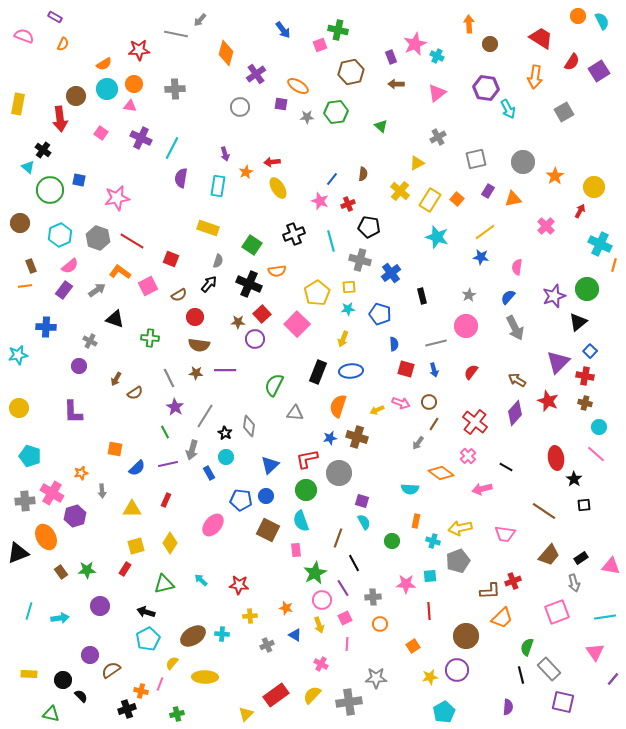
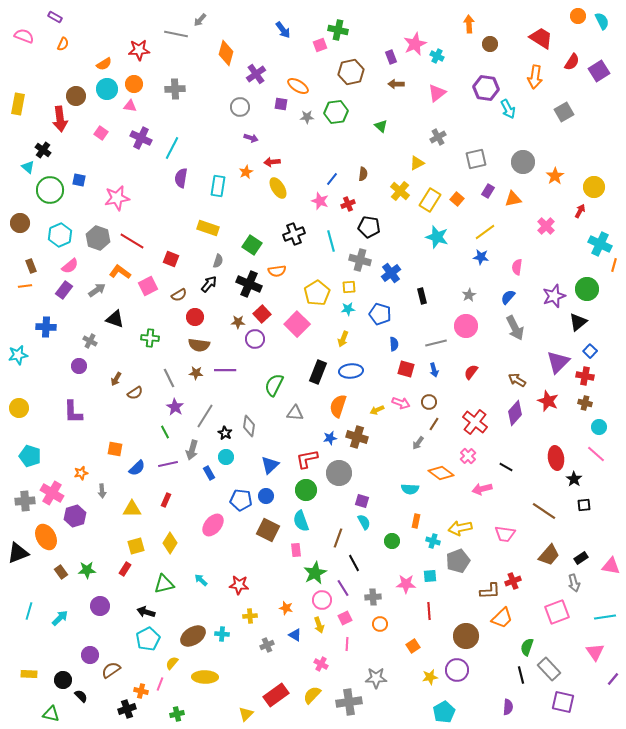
purple arrow at (225, 154): moved 26 px right, 16 px up; rotated 56 degrees counterclockwise
cyan arrow at (60, 618): rotated 36 degrees counterclockwise
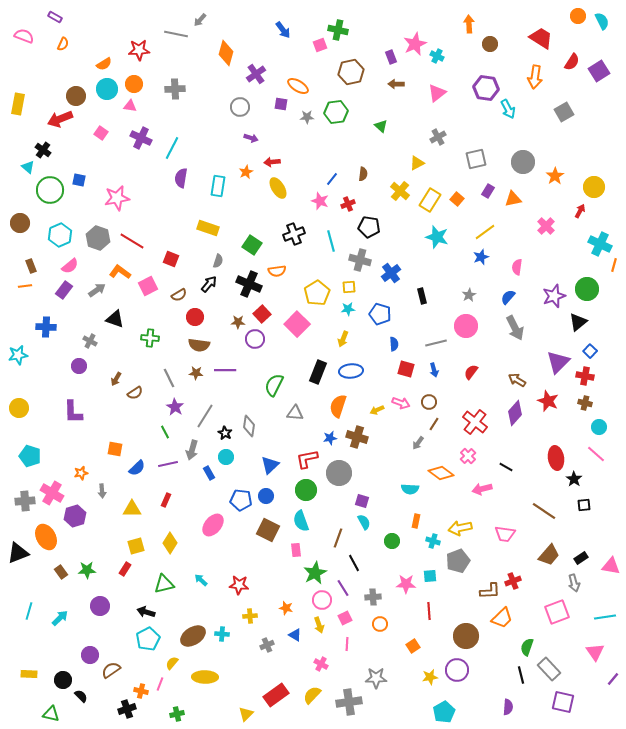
red arrow at (60, 119): rotated 75 degrees clockwise
blue star at (481, 257): rotated 28 degrees counterclockwise
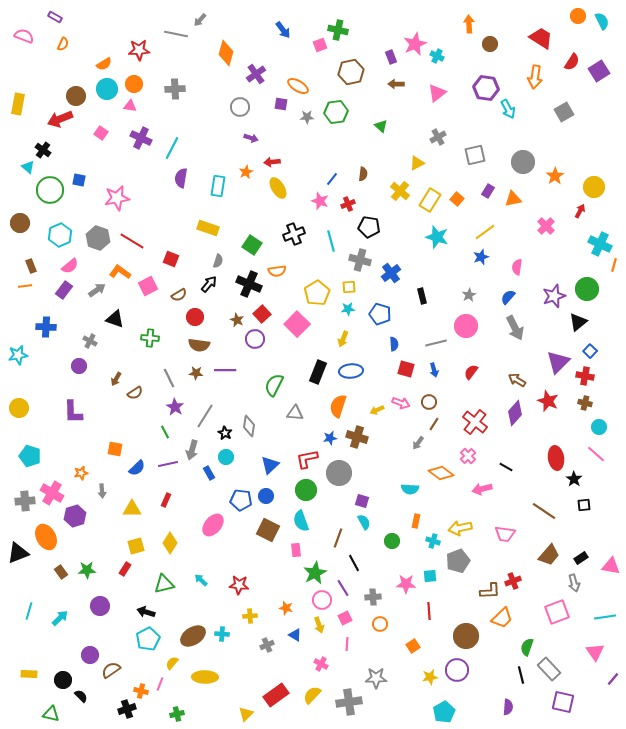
gray square at (476, 159): moved 1 px left, 4 px up
brown star at (238, 322): moved 1 px left, 2 px up; rotated 24 degrees clockwise
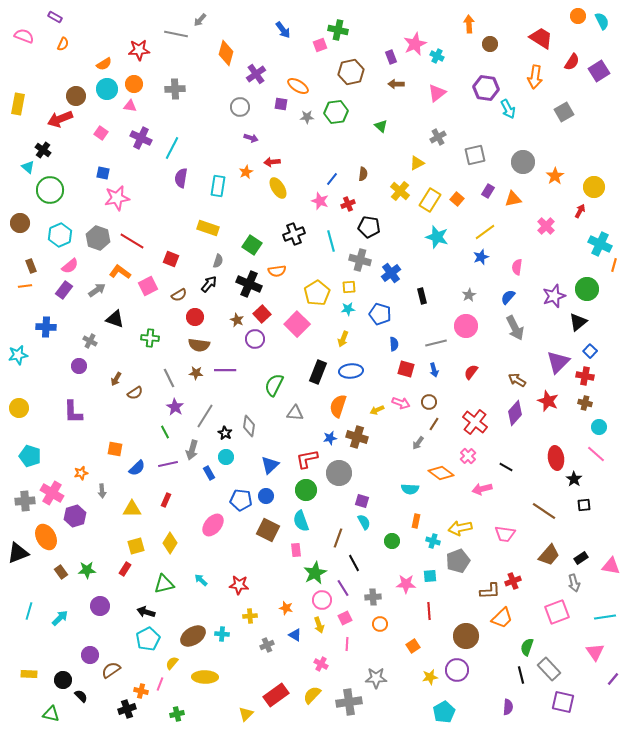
blue square at (79, 180): moved 24 px right, 7 px up
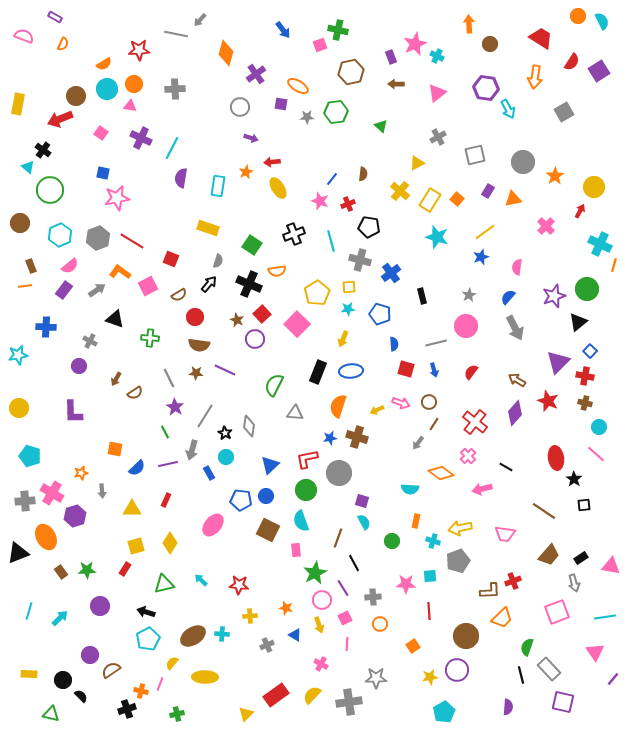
gray hexagon at (98, 238): rotated 20 degrees clockwise
purple line at (225, 370): rotated 25 degrees clockwise
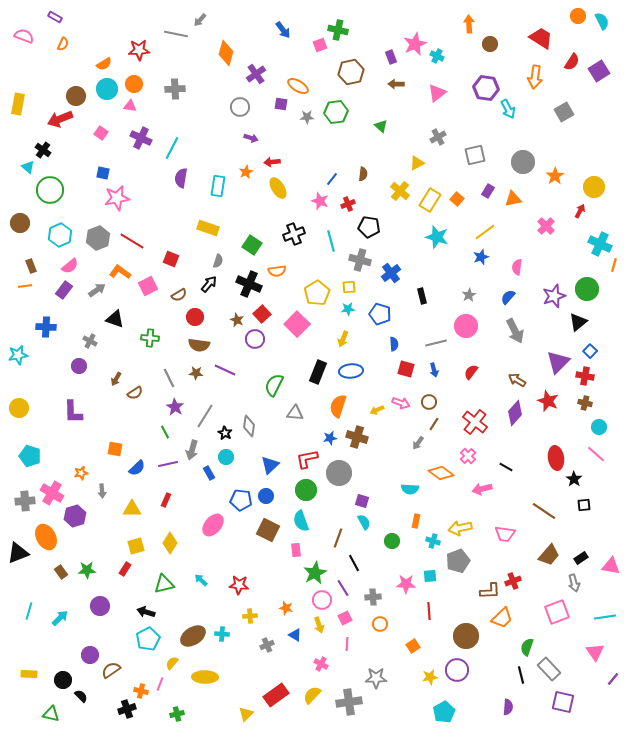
gray arrow at (515, 328): moved 3 px down
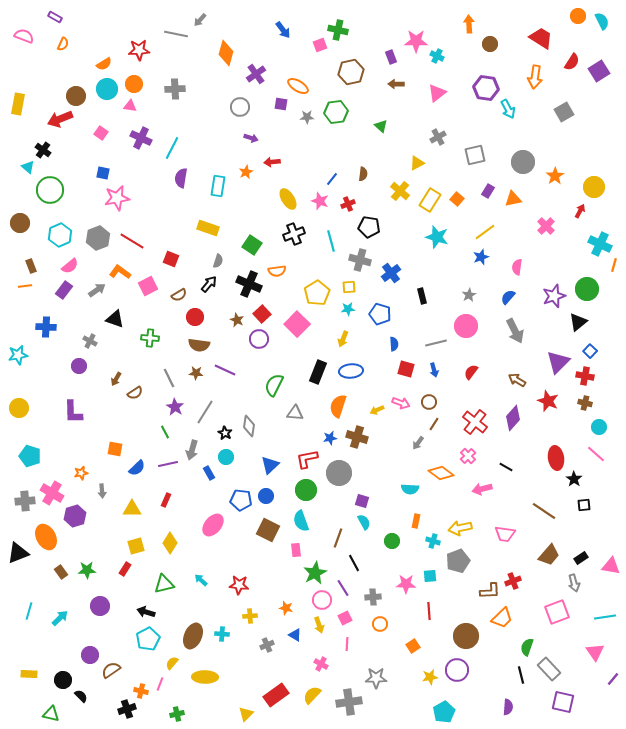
pink star at (415, 44): moved 1 px right, 3 px up; rotated 25 degrees clockwise
yellow ellipse at (278, 188): moved 10 px right, 11 px down
purple circle at (255, 339): moved 4 px right
purple diamond at (515, 413): moved 2 px left, 5 px down
gray line at (205, 416): moved 4 px up
brown ellipse at (193, 636): rotated 35 degrees counterclockwise
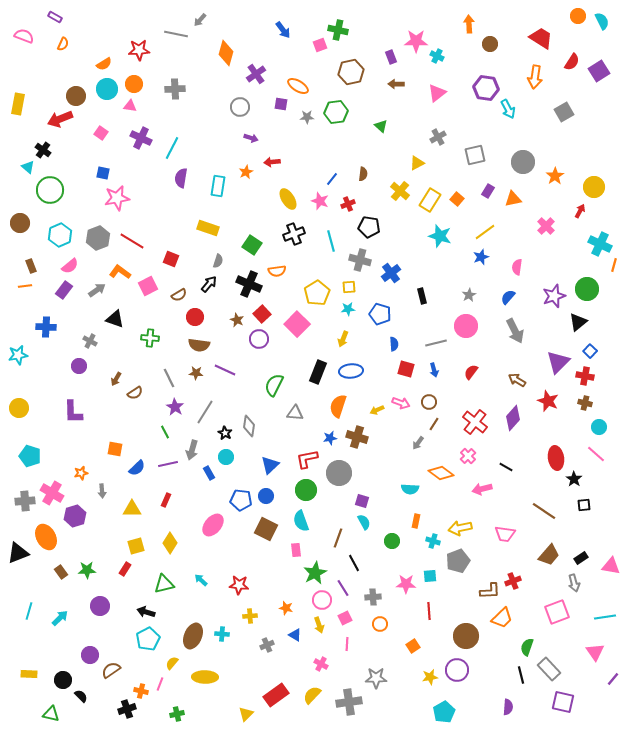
cyan star at (437, 237): moved 3 px right, 1 px up
brown square at (268, 530): moved 2 px left, 1 px up
